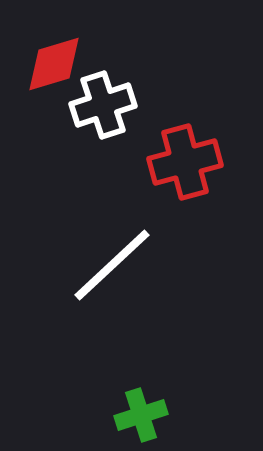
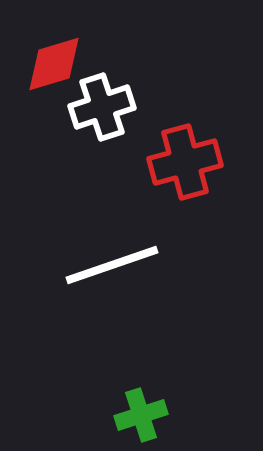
white cross: moved 1 px left, 2 px down
white line: rotated 24 degrees clockwise
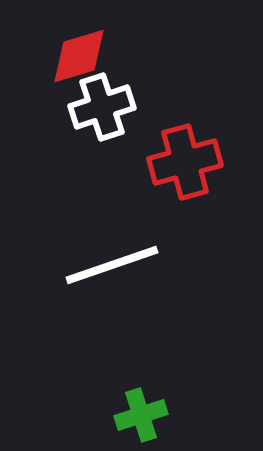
red diamond: moved 25 px right, 8 px up
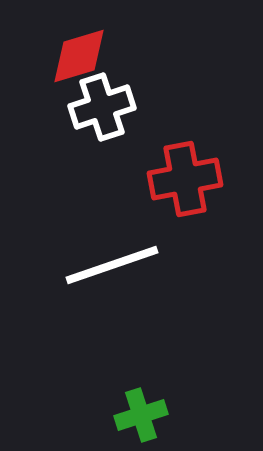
red cross: moved 17 px down; rotated 4 degrees clockwise
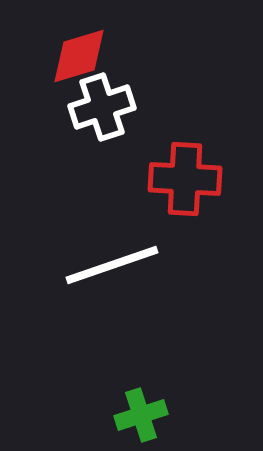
red cross: rotated 14 degrees clockwise
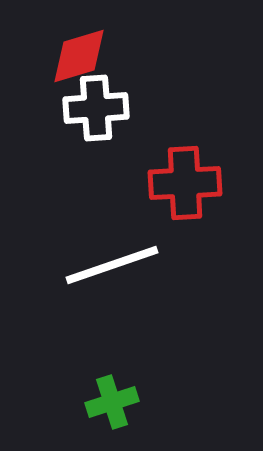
white cross: moved 6 px left, 1 px down; rotated 14 degrees clockwise
red cross: moved 4 px down; rotated 6 degrees counterclockwise
green cross: moved 29 px left, 13 px up
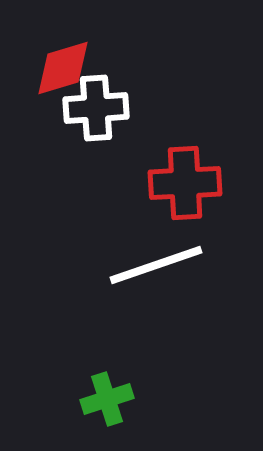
red diamond: moved 16 px left, 12 px down
white line: moved 44 px right
green cross: moved 5 px left, 3 px up
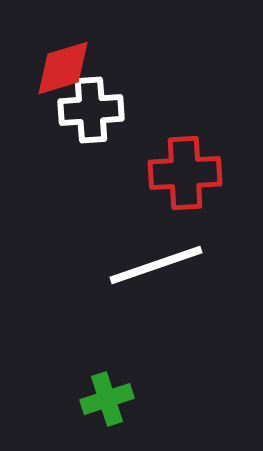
white cross: moved 5 px left, 2 px down
red cross: moved 10 px up
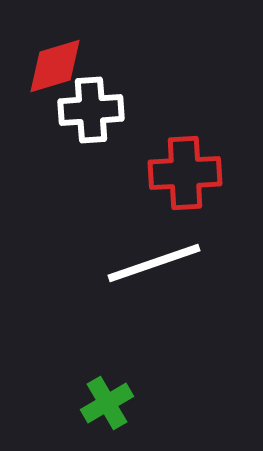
red diamond: moved 8 px left, 2 px up
white line: moved 2 px left, 2 px up
green cross: moved 4 px down; rotated 12 degrees counterclockwise
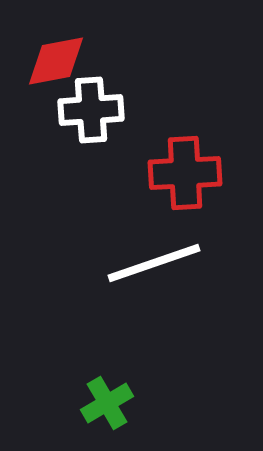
red diamond: moved 1 px right, 5 px up; rotated 6 degrees clockwise
